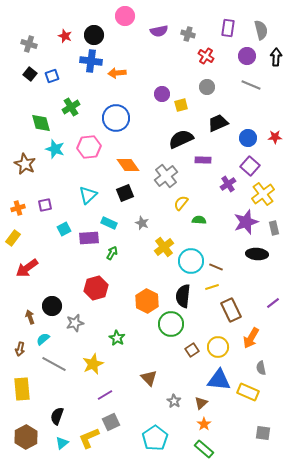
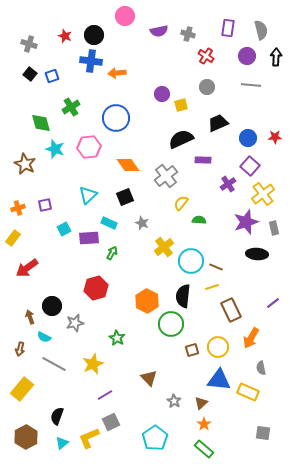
gray line at (251, 85): rotated 18 degrees counterclockwise
black square at (125, 193): moved 4 px down
cyan semicircle at (43, 339): moved 1 px right, 2 px up; rotated 112 degrees counterclockwise
brown square at (192, 350): rotated 16 degrees clockwise
yellow rectangle at (22, 389): rotated 45 degrees clockwise
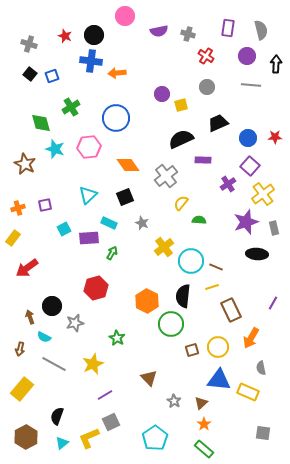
black arrow at (276, 57): moved 7 px down
purple line at (273, 303): rotated 24 degrees counterclockwise
